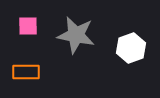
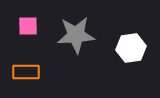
gray star: rotated 15 degrees counterclockwise
white hexagon: rotated 12 degrees clockwise
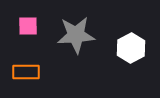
white hexagon: rotated 20 degrees counterclockwise
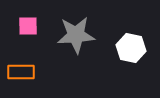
white hexagon: rotated 20 degrees counterclockwise
orange rectangle: moved 5 px left
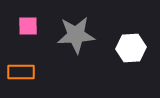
white hexagon: rotated 16 degrees counterclockwise
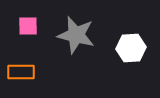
gray star: rotated 18 degrees clockwise
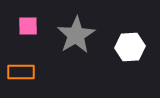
gray star: rotated 27 degrees clockwise
white hexagon: moved 1 px left, 1 px up
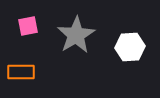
pink square: rotated 10 degrees counterclockwise
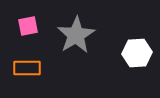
white hexagon: moved 7 px right, 6 px down
orange rectangle: moved 6 px right, 4 px up
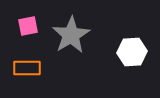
gray star: moved 5 px left
white hexagon: moved 5 px left, 1 px up
